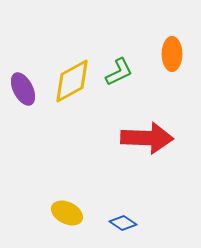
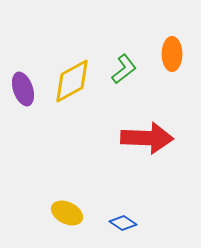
green L-shape: moved 5 px right, 3 px up; rotated 12 degrees counterclockwise
purple ellipse: rotated 8 degrees clockwise
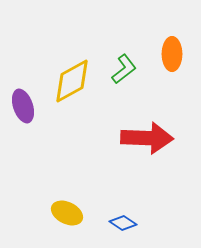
purple ellipse: moved 17 px down
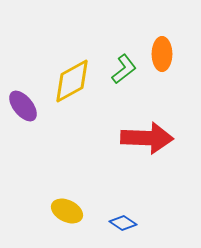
orange ellipse: moved 10 px left
purple ellipse: rotated 20 degrees counterclockwise
yellow ellipse: moved 2 px up
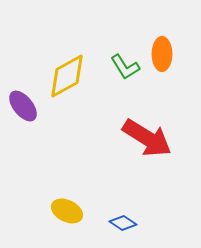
green L-shape: moved 1 px right, 2 px up; rotated 96 degrees clockwise
yellow diamond: moved 5 px left, 5 px up
red arrow: rotated 30 degrees clockwise
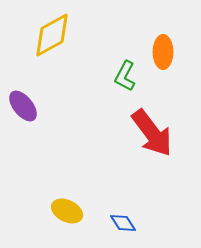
orange ellipse: moved 1 px right, 2 px up
green L-shape: moved 9 px down; rotated 60 degrees clockwise
yellow diamond: moved 15 px left, 41 px up
red arrow: moved 5 px right, 5 px up; rotated 21 degrees clockwise
blue diamond: rotated 24 degrees clockwise
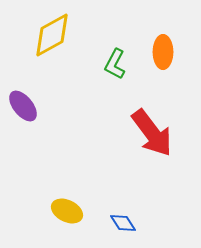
green L-shape: moved 10 px left, 12 px up
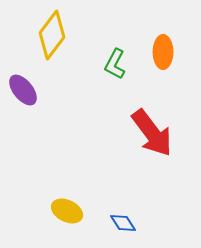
yellow diamond: rotated 24 degrees counterclockwise
purple ellipse: moved 16 px up
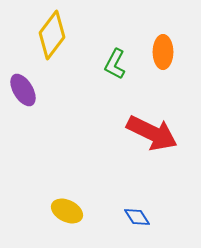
purple ellipse: rotated 8 degrees clockwise
red arrow: rotated 27 degrees counterclockwise
blue diamond: moved 14 px right, 6 px up
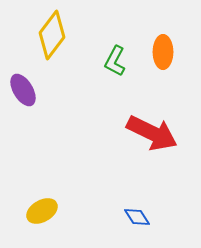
green L-shape: moved 3 px up
yellow ellipse: moved 25 px left; rotated 56 degrees counterclockwise
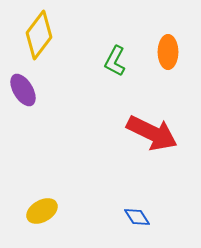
yellow diamond: moved 13 px left
orange ellipse: moved 5 px right
